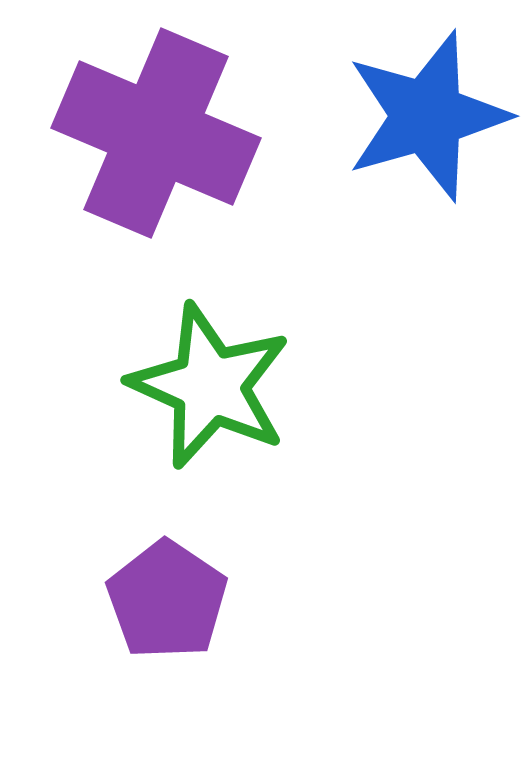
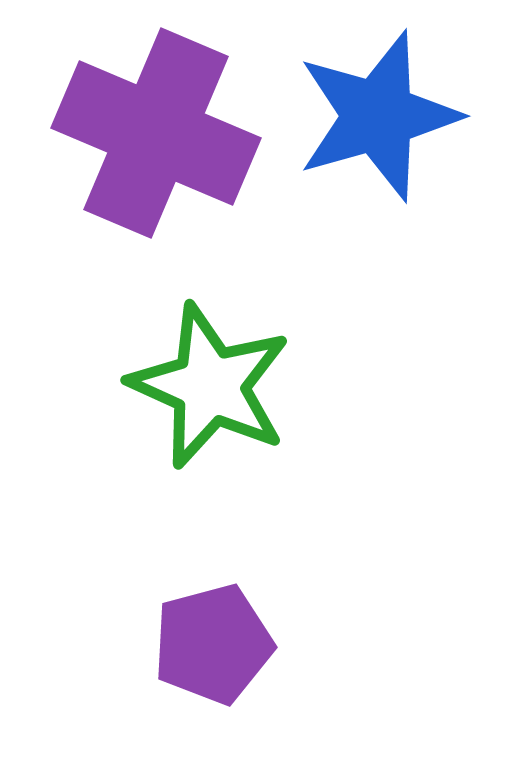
blue star: moved 49 px left
purple pentagon: moved 46 px right, 44 px down; rotated 23 degrees clockwise
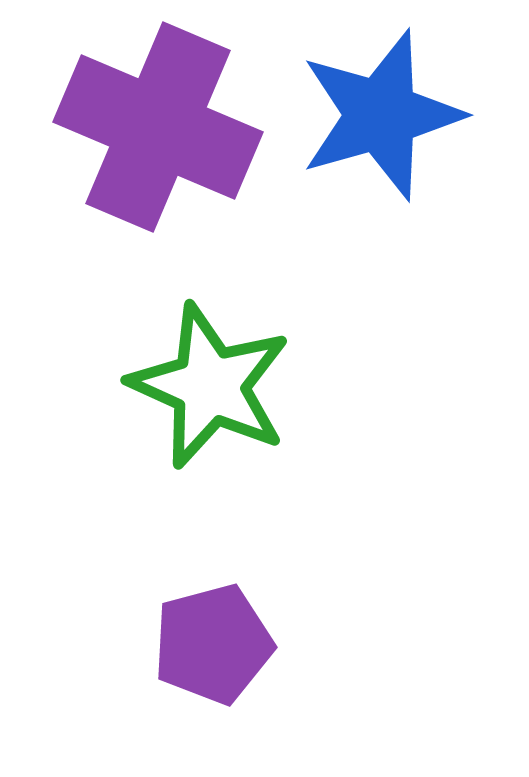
blue star: moved 3 px right, 1 px up
purple cross: moved 2 px right, 6 px up
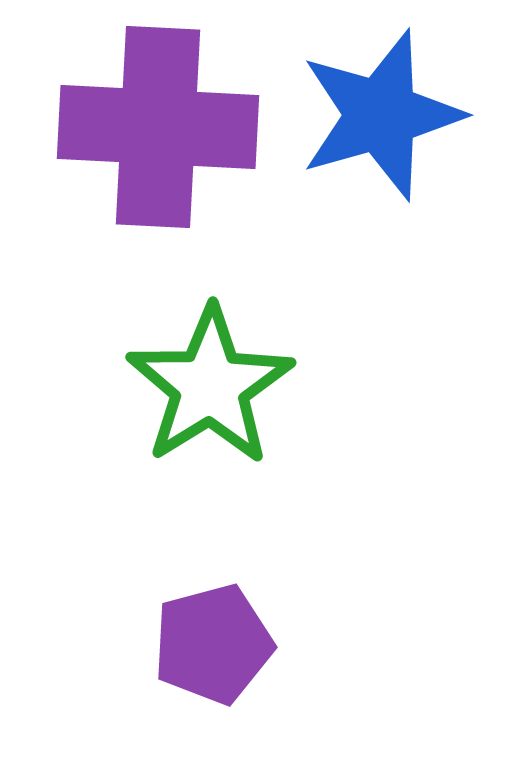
purple cross: rotated 20 degrees counterclockwise
green star: rotated 16 degrees clockwise
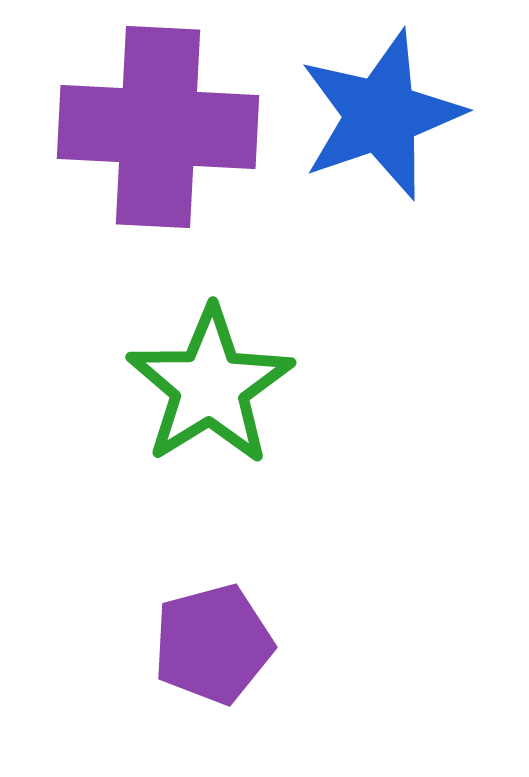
blue star: rotated 3 degrees counterclockwise
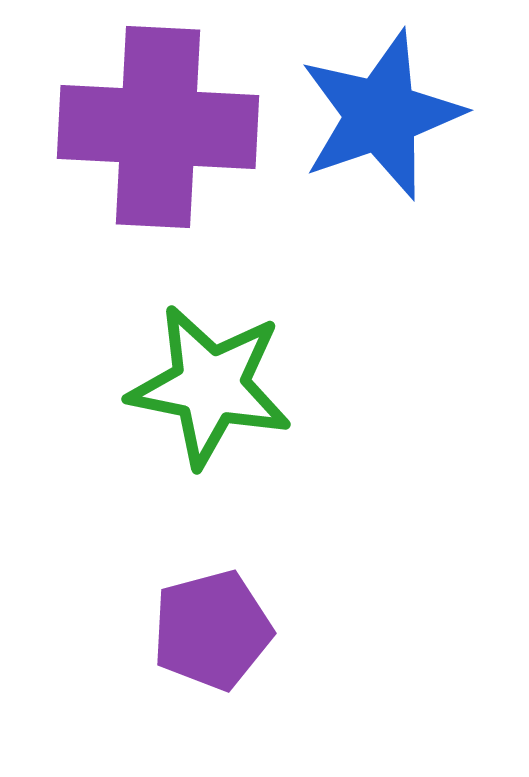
green star: rotated 29 degrees counterclockwise
purple pentagon: moved 1 px left, 14 px up
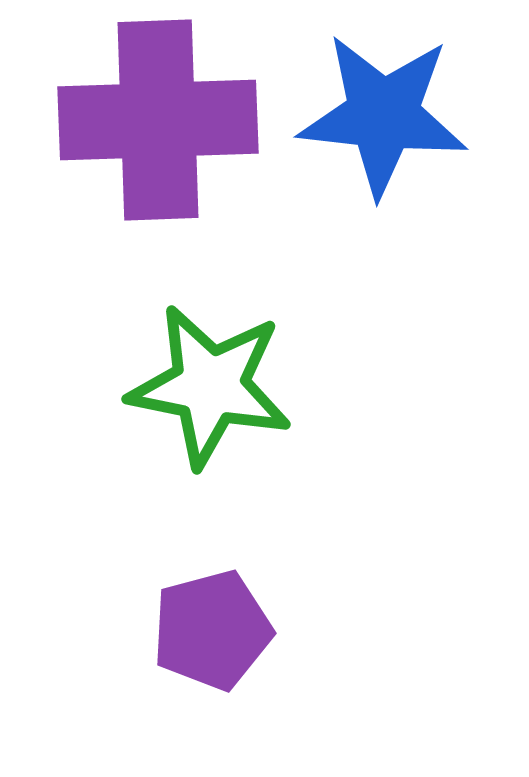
blue star: moved 2 px right; rotated 25 degrees clockwise
purple cross: moved 7 px up; rotated 5 degrees counterclockwise
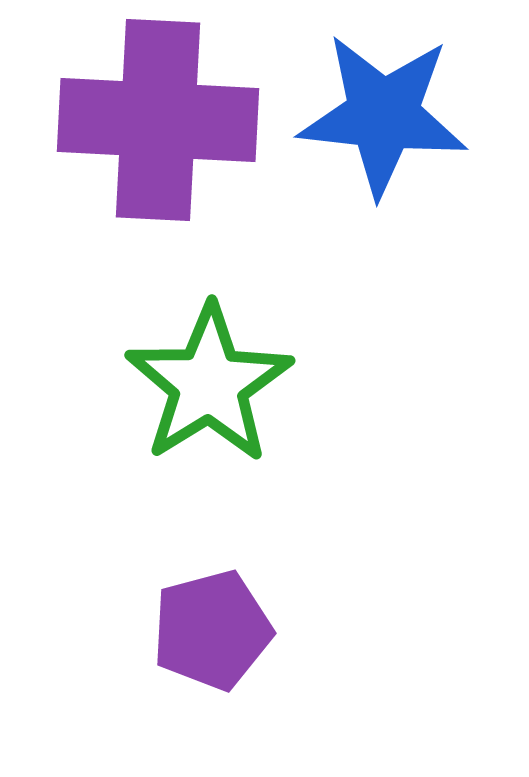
purple cross: rotated 5 degrees clockwise
green star: moved 1 px left, 2 px up; rotated 29 degrees clockwise
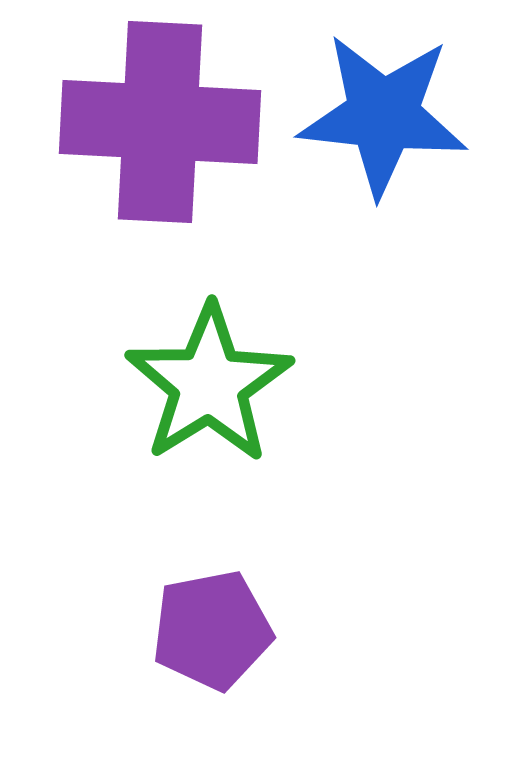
purple cross: moved 2 px right, 2 px down
purple pentagon: rotated 4 degrees clockwise
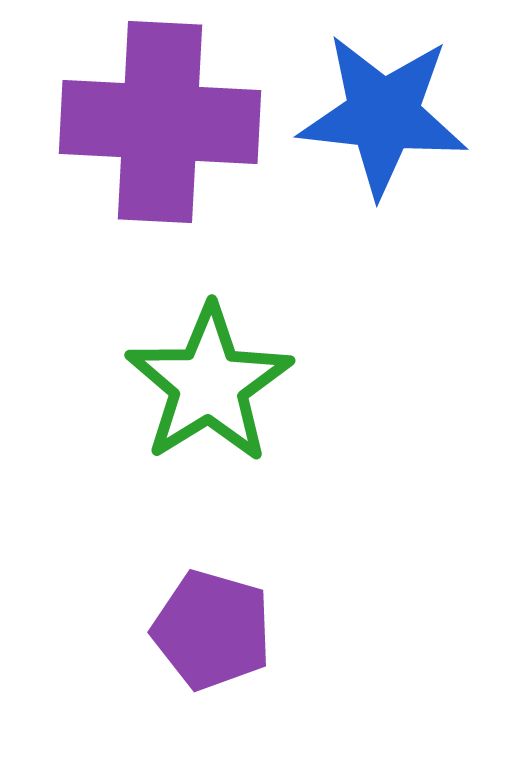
purple pentagon: rotated 27 degrees clockwise
